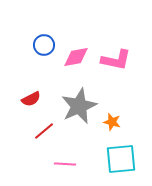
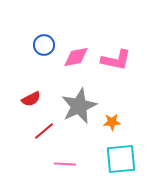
orange star: rotated 18 degrees counterclockwise
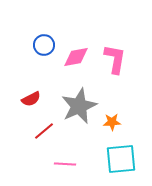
pink L-shape: moved 1 px left, 1 px up; rotated 92 degrees counterclockwise
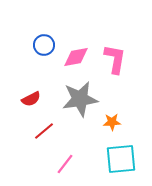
gray star: moved 1 px right, 7 px up; rotated 15 degrees clockwise
pink line: rotated 55 degrees counterclockwise
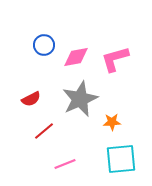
pink L-shape: rotated 116 degrees counterclockwise
gray star: rotated 15 degrees counterclockwise
pink line: rotated 30 degrees clockwise
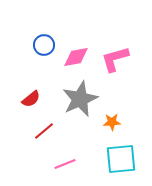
red semicircle: rotated 12 degrees counterclockwise
